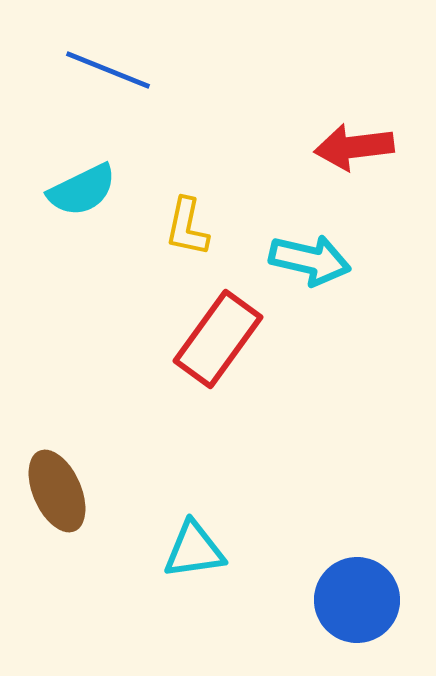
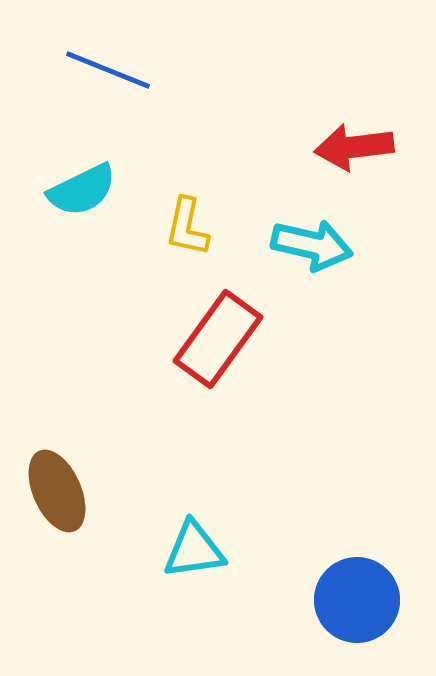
cyan arrow: moved 2 px right, 15 px up
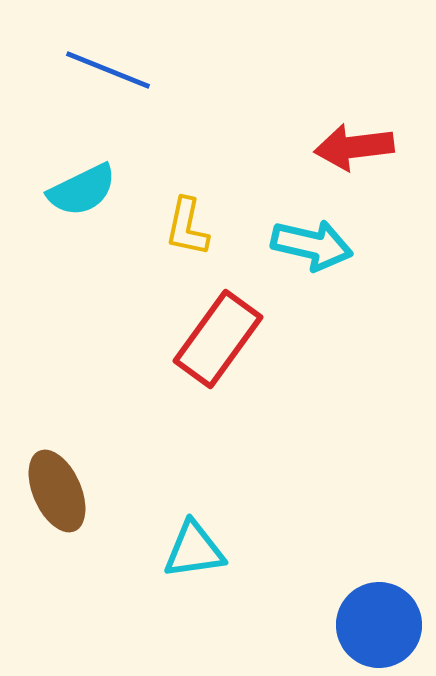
blue circle: moved 22 px right, 25 px down
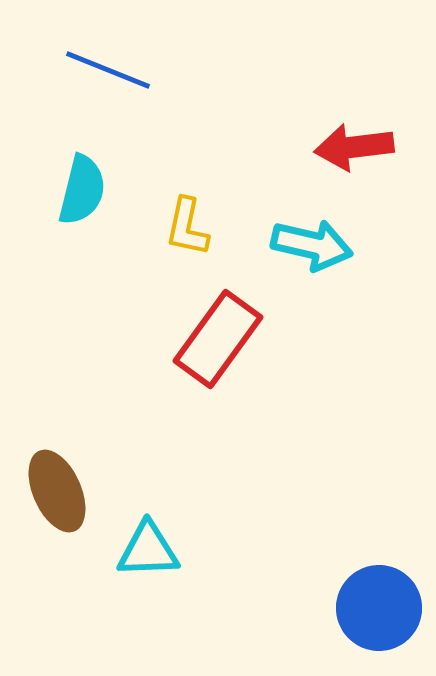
cyan semicircle: rotated 50 degrees counterclockwise
cyan triangle: moved 46 px left; rotated 6 degrees clockwise
blue circle: moved 17 px up
